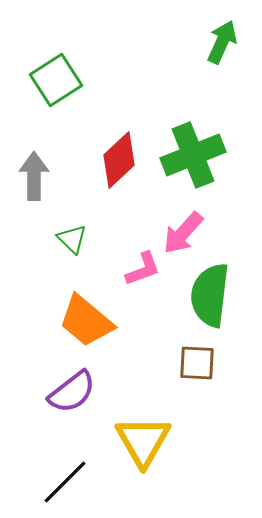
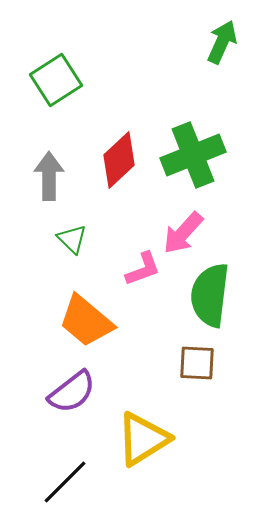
gray arrow: moved 15 px right
yellow triangle: moved 2 px up; rotated 28 degrees clockwise
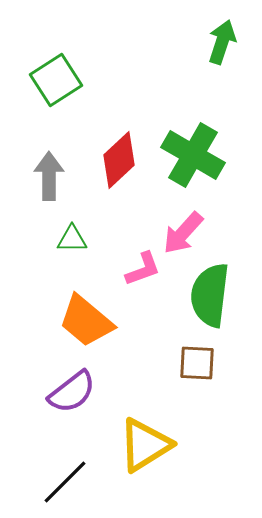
green arrow: rotated 6 degrees counterclockwise
green cross: rotated 38 degrees counterclockwise
green triangle: rotated 44 degrees counterclockwise
yellow triangle: moved 2 px right, 6 px down
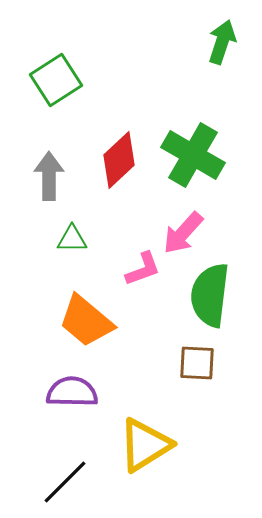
purple semicircle: rotated 141 degrees counterclockwise
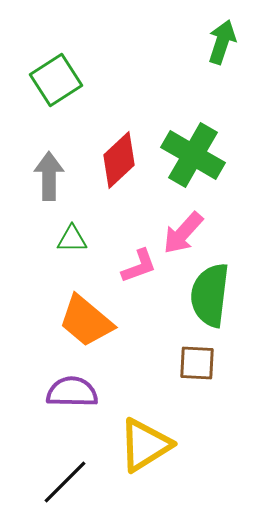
pink L-shape: moved 4 px left, 3 px up
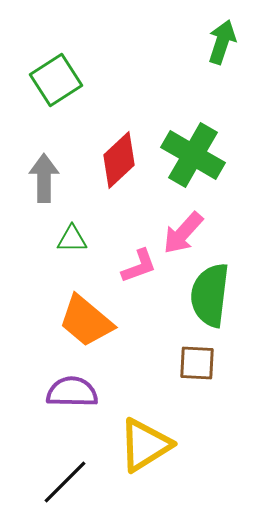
gray arrow: moved 5 px left, 2 px down
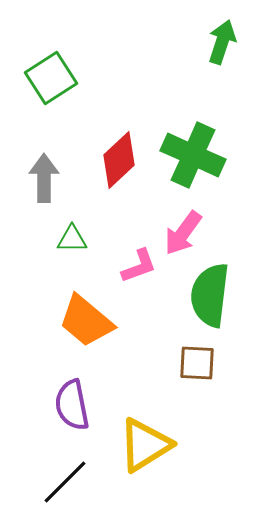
green square: moved 5 px left, 2 px up
green cross: rotated 6 degrees counterclockwise
pink arrow: rotated 6 degrees counterclockwise
purple semicircle: moved 13 px down; rotated 102 degrees counterclockwise
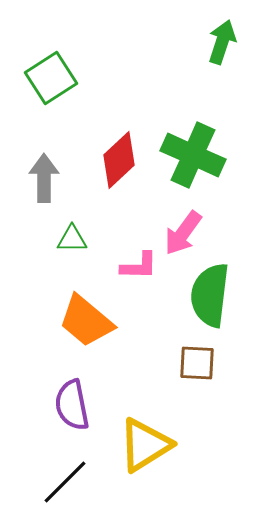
pink L-shape: rotated 21 degrees clockwise
